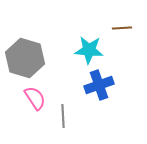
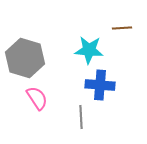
blue cross: moved 1 px right; rotated 24 degrees clockwise
pink semicircle: moved 2 px right
gray line: moved 18 px right, 1 px down
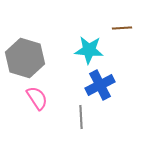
blue cross: rotated 32 degrees counterclockwise
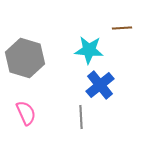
blue cross: rotated 12 degrees counterclockwise
pink semicircle: moved 11 px left, 15 px down; rotated 10 degrees clockwise
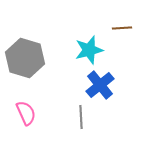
cyan star: rotated 20 degrees counterclockwise
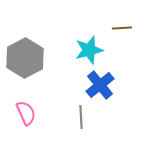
gray hexagon: rotated 15 degrees clockwise
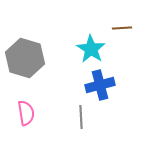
cyan star: moved 2 px right, 1 px up; rotated 24 degrees counterclockwise
gray hexagon: rotated 15 degrees counterclockwise
blue cross: rotated 24 degrees clockwise
pink semicircle: rotated 15 degrees clockwise
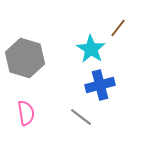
brown line: moved 4 px left; rotated 48 degrees counterclockwise
gray line: rotated 50 degrees counterclockwise
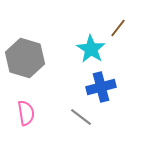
blue cross: moved 1 px right, 2 px down
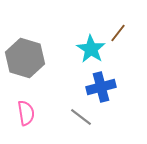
brown line: moved 5 px down
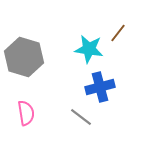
cyan star: moved 2 px left; rotated 24 degrees counterclockwise
gray hexagon: moved 1 px left, 1 px up
blue cross: moved 1 px left
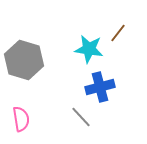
gray hexagon: moved 3 px down
pink semicircle: moved 5 px left, 6 px down
gray line: rotated 10 degrees clockwise
